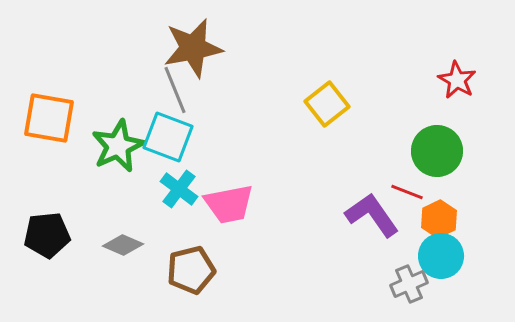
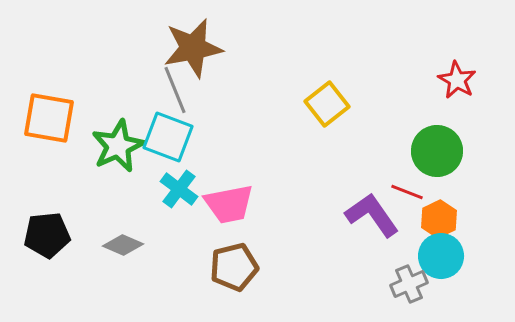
brown pentagon: moved 43 px right, 3 px up
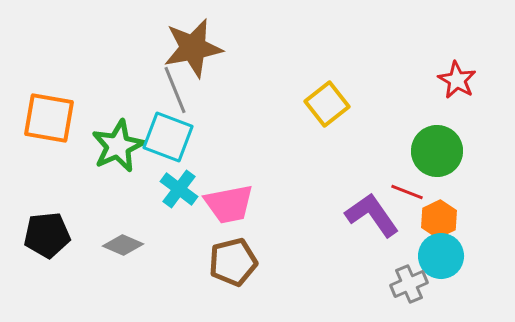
brown pentagon: moved 1 px left, 5 px up
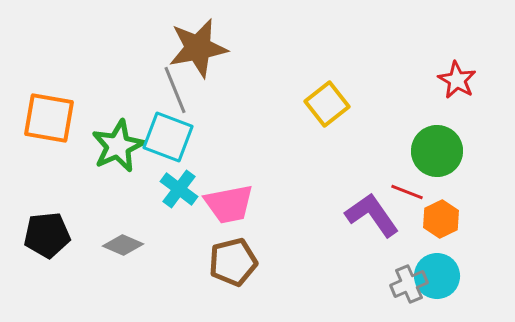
brown star: moved 5 px right
orange hexagon: moved 2 px right
cyan circle: moved 4 px left, 20 px down
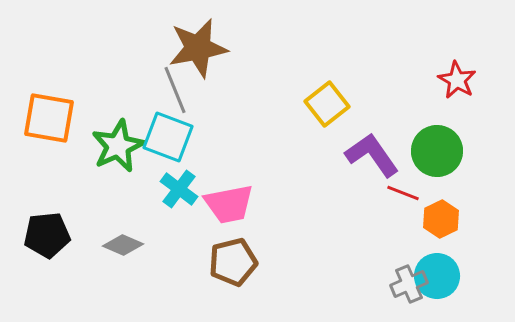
red line: moved 4 px left, 1 px down
purple L-shape: moved 60 px up
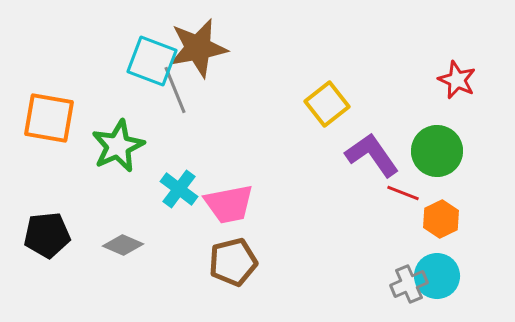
red star: rotated 6 degrees counterclockwise
cyan square: moved 16 px left, 76 px up
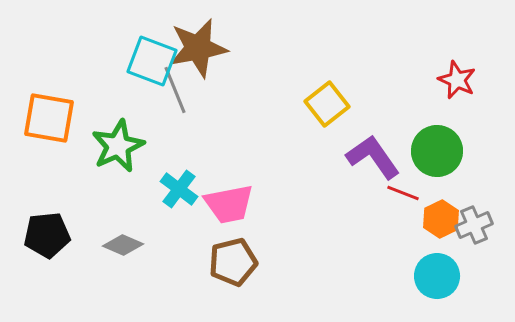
purple L-shape: moved 1 px right, 2 px down
gray cross: moved 65 px right, 59 px up
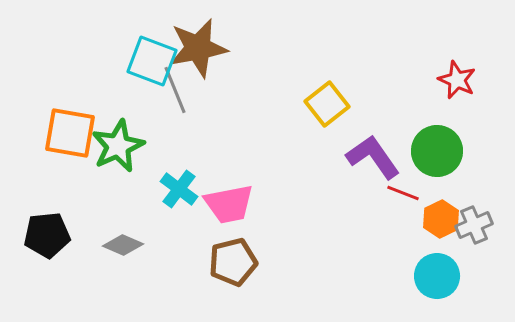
orange square: moved 21 px right, 15 px down
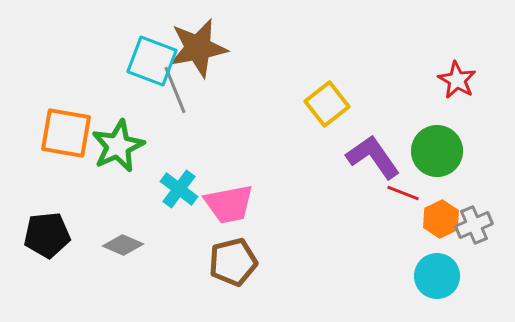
red star: rotated 6 degrees clockwise
orange square: moved 4 px left
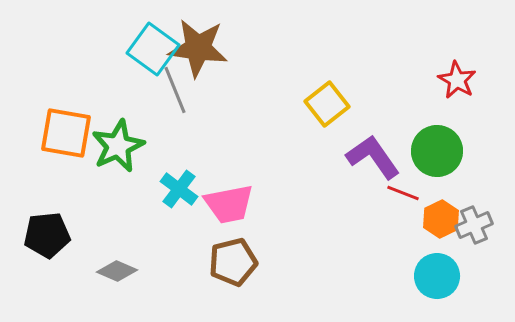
brown star: rotated 18 degrees clockwise
cyan square: moved 1 px right, 12 px up; rotated 15 degrees clockwise
gray diamond: moved 6 px left, 26 px down
